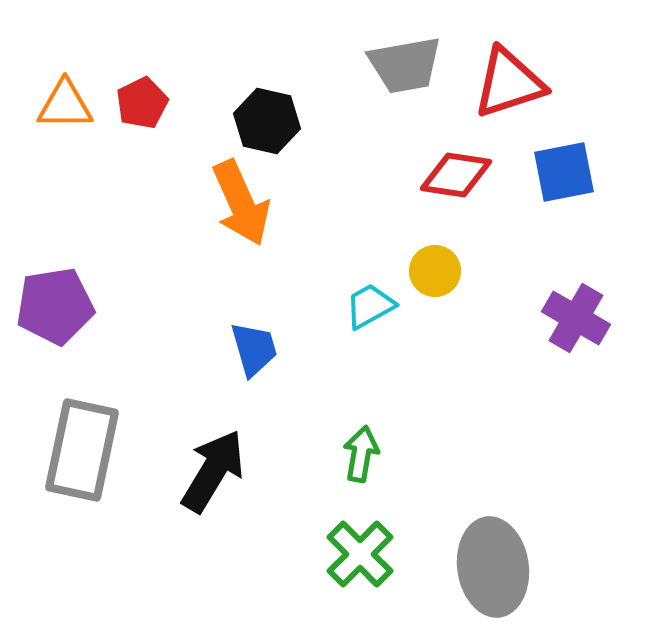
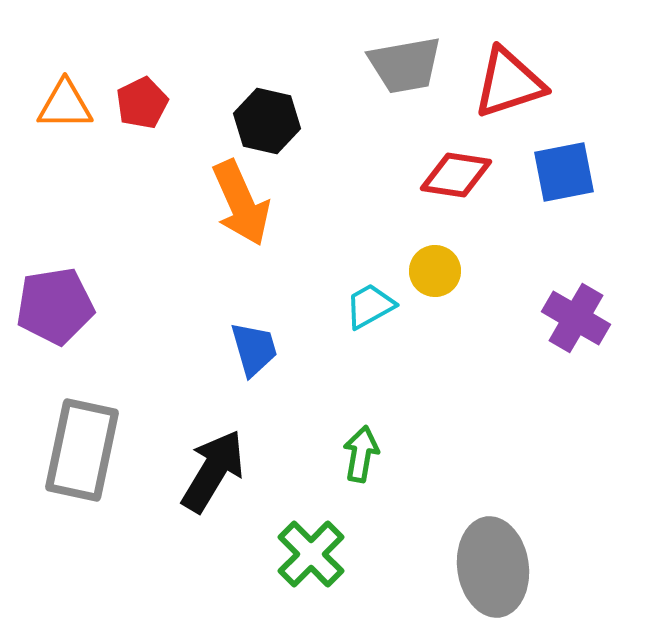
green cross: moved 49 px left
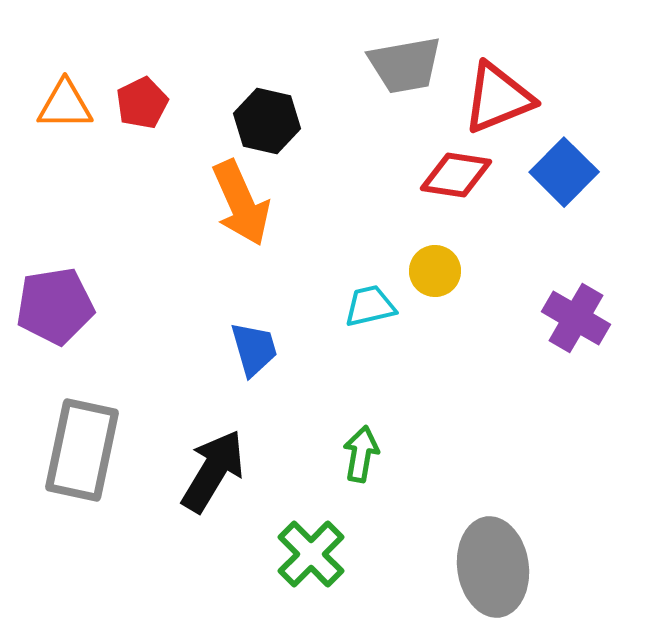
red triangle: moved 11 px left, 15 px down; rotated 4 degrees counterclockwise
blue square: rotated 34 degrees counterclockwise
cyan trapezoid: rotated 16 degrees clockwise
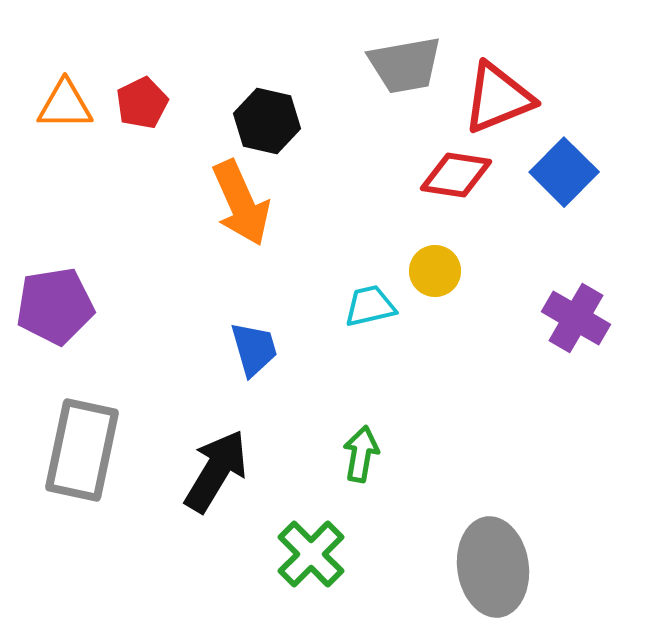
black arrow: moved 3 px right
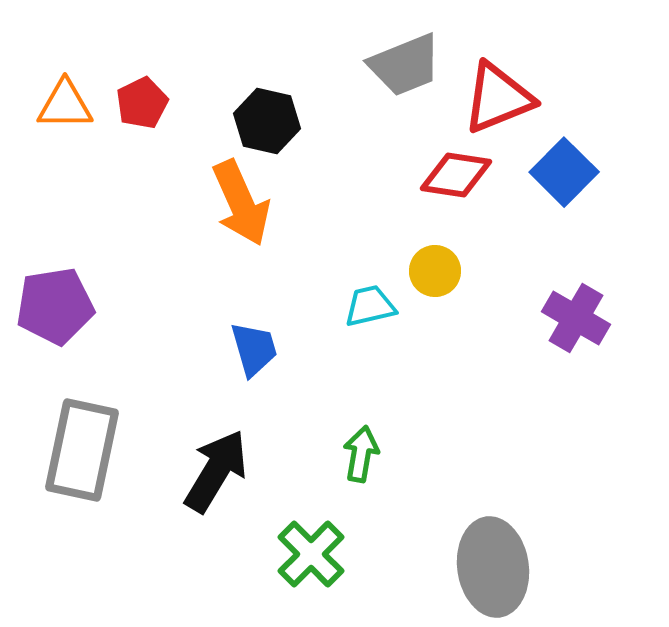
gray trapezoid: rotated 12 degrees counterclockwise
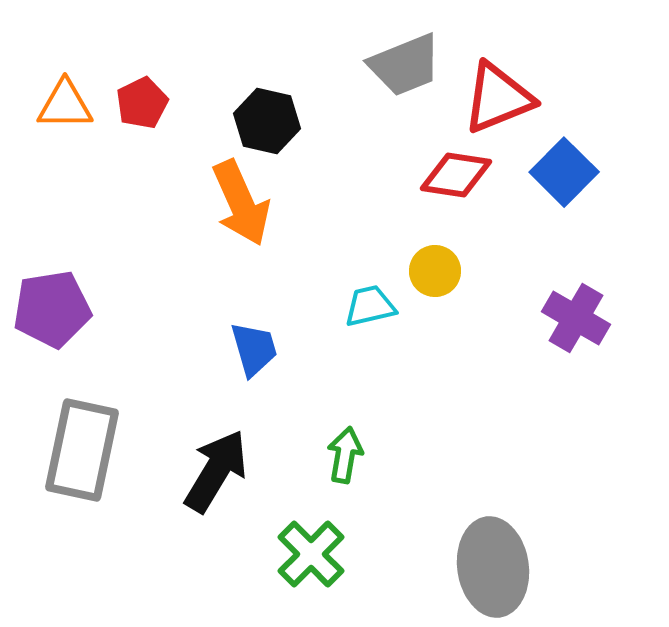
purple pentagon: moved 3 px left, 3 px down
green arrow: moved 16 px left, 1 px down
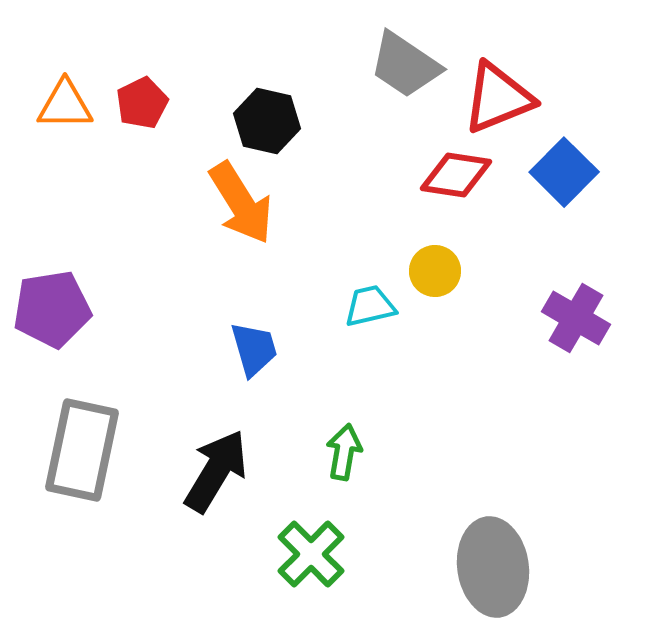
gray trapezoid: rotated 56 degrees clockwise
orange arrow: rotated 8 degrees counterclockwise
green arrow: moved 1 px left, 3 px up
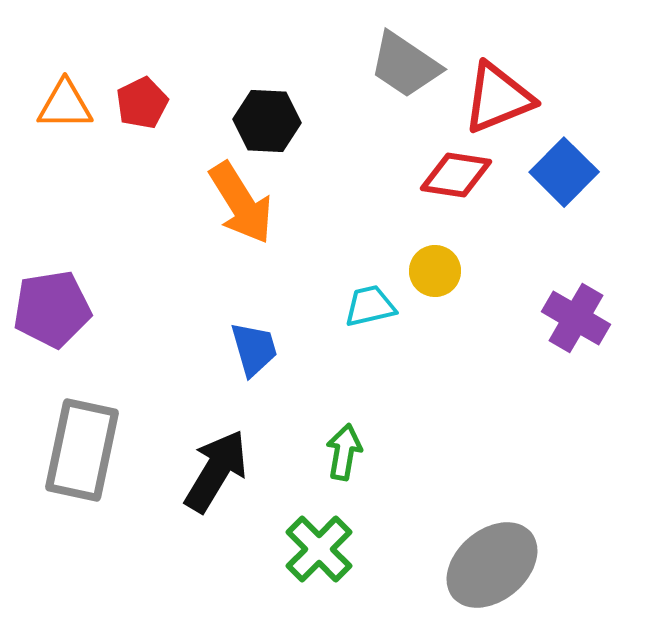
black hexagon: rotated 10 degrees counterclockwise
green cross: moved 8 px right, 5 px up
gray ellipse: moved 1 px left, 2 px up; rotated 58 degrees clockwise
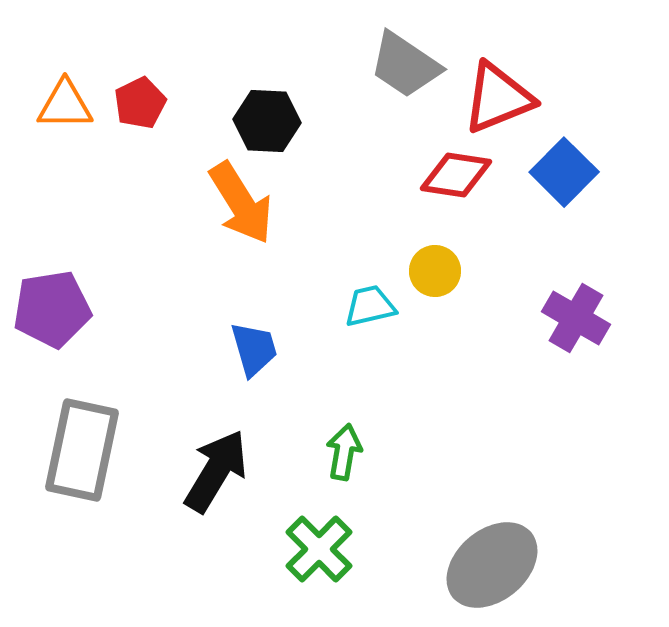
red pentagon: moved 2 px left
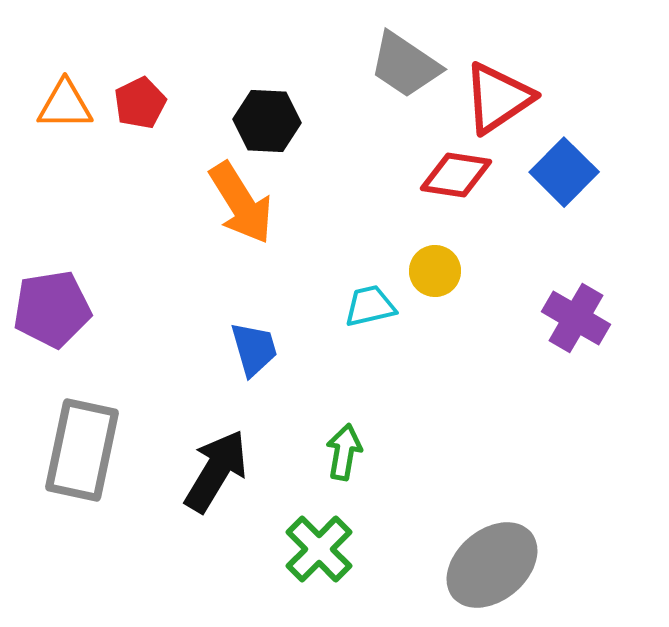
red triangle: rotated 12 degrees counterclockwise
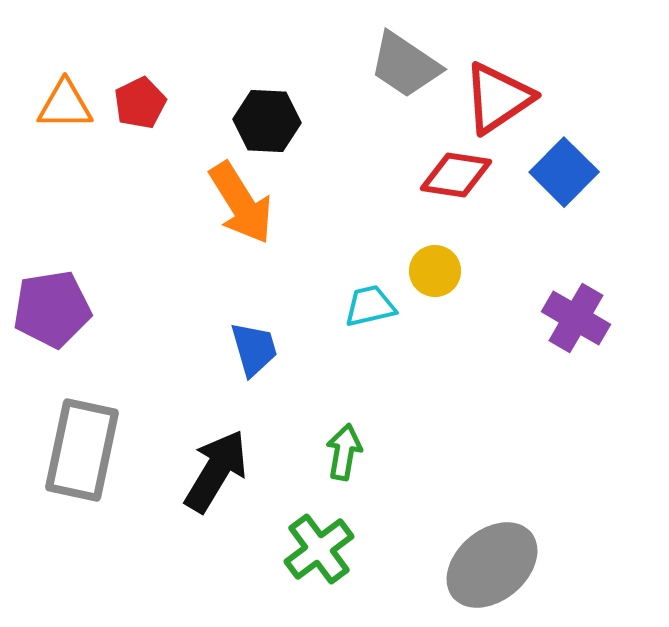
green cross: rotated 8 degrees clockwise
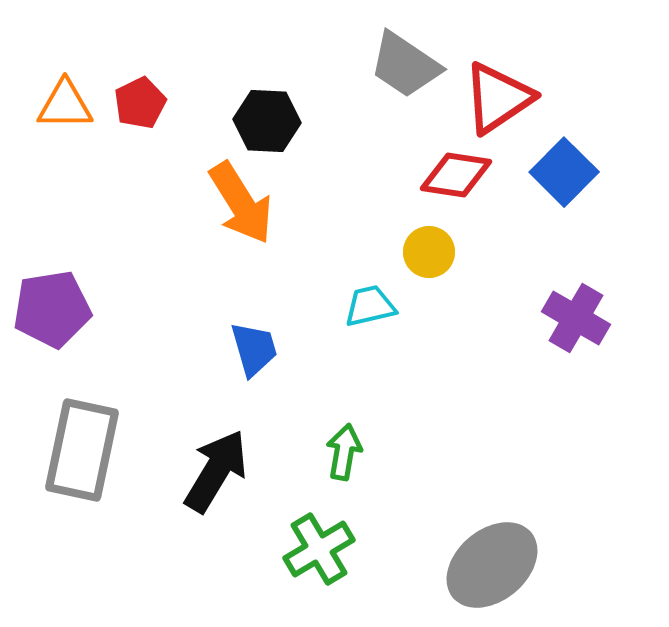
yellow circle: moved 6 px left, 19 px up
green cross: rotated 6 degrees clockwise
